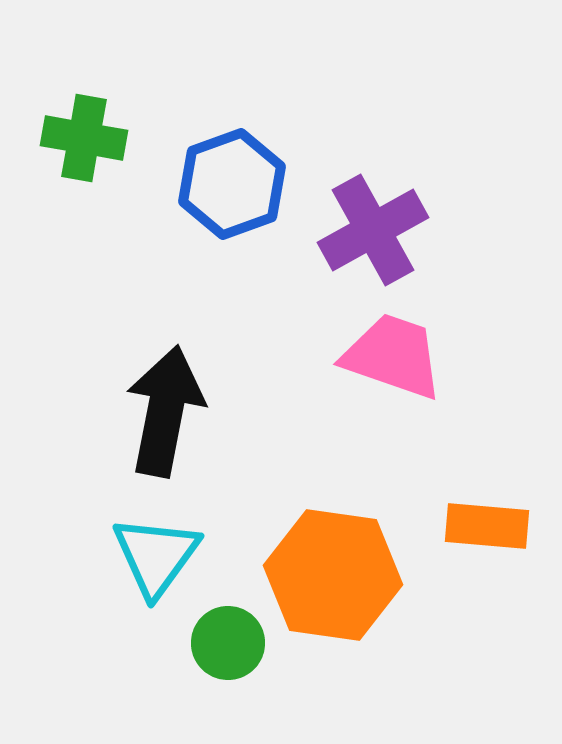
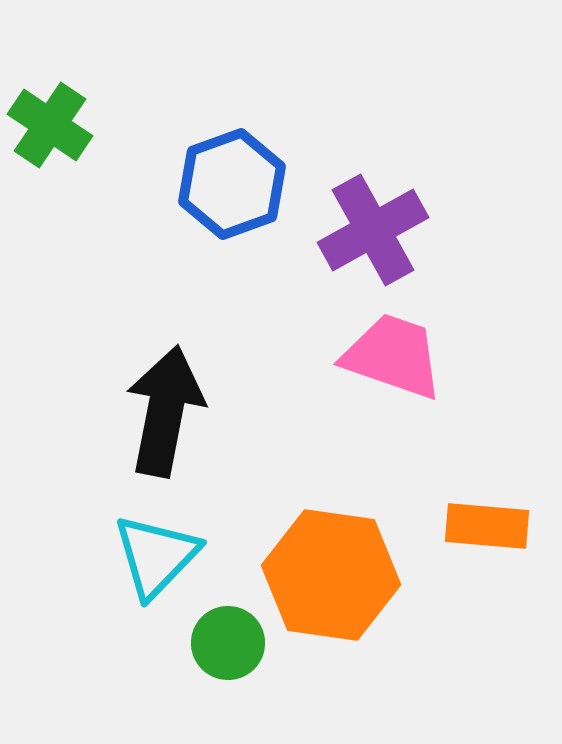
green cross: moved 34 px left, 13 px up; rotated 24 degrees clockwise
cyan triangle: rotated 8 degrees clockwise
orange hexagon: moved 2 px left
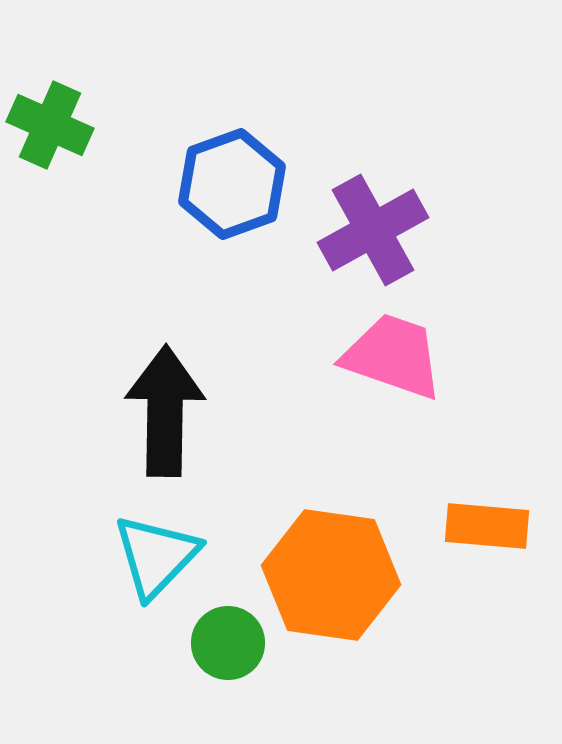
green cross: rotated 10 degrees counterclockwise
black arrow: rotated 10 degrees counterclockwise
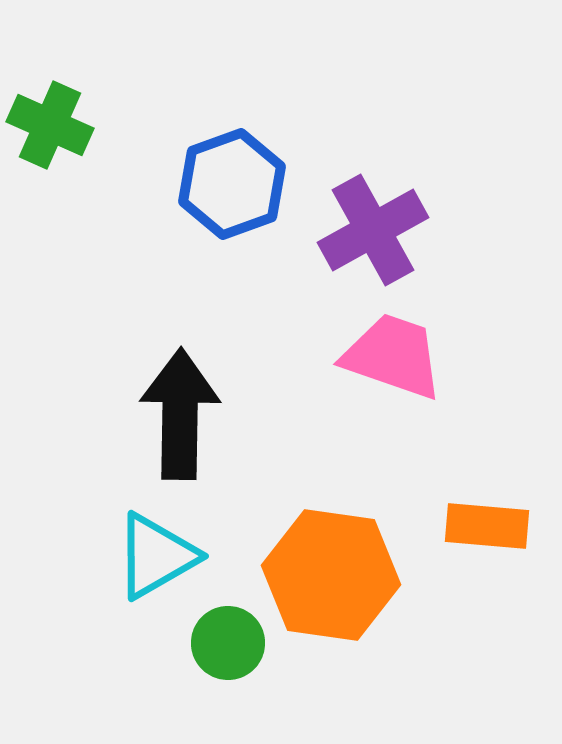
black arrow: moved 15 px right, 3 px down
cyan triangle: rotated 16 degrees clockwise
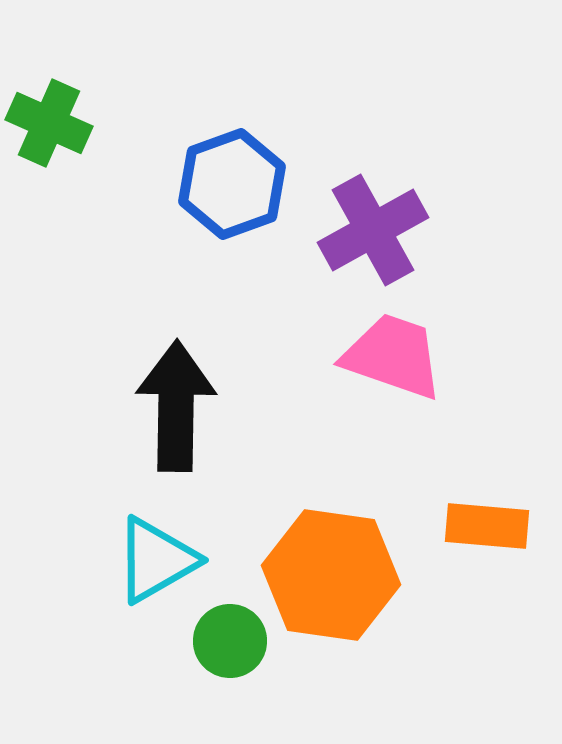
green cross: moved 1 px left, 2 px up
black arrow: moved 4 px left, 8 px up
cyan triangle: moved 4 px down
green circle: moved 2 px right, 2 px up
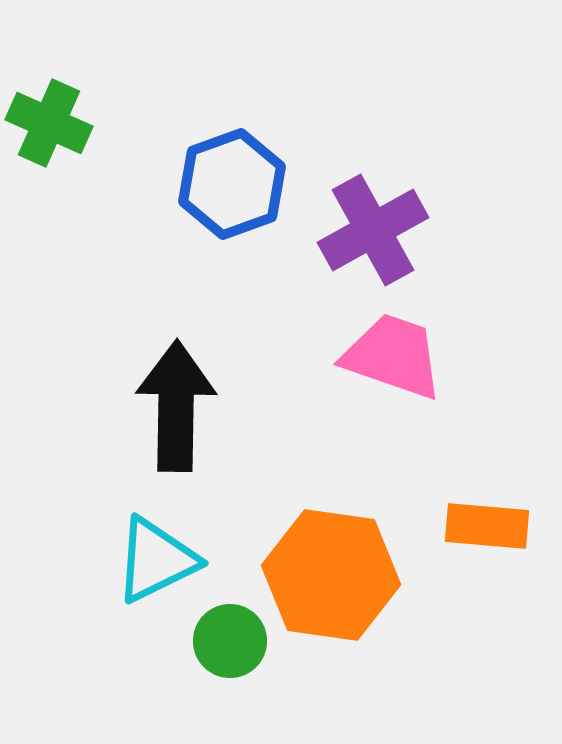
cyan triangle: rotated 4 degrees clockwise
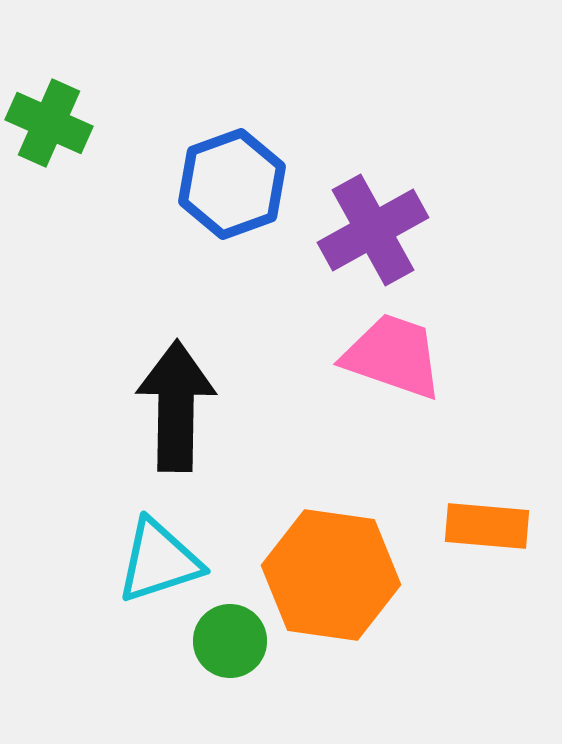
cyan triangle: moved 3 px right, 1 px down; rotated 8 degrees clockwise
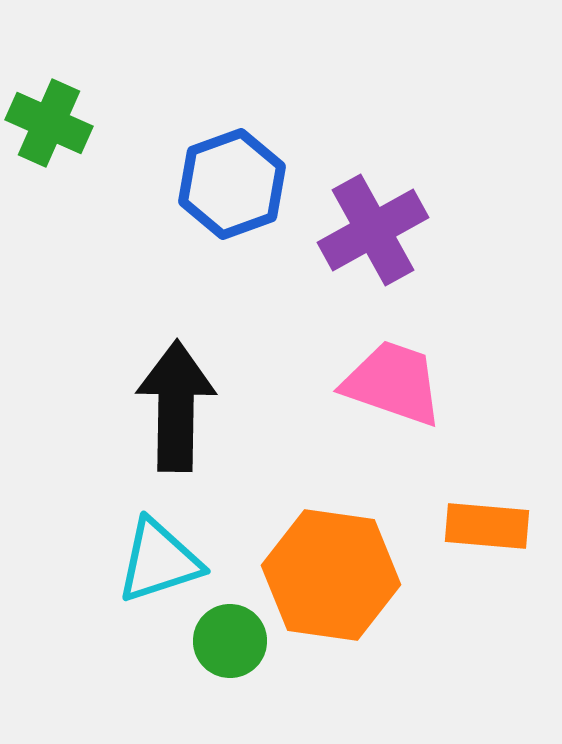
pink trapezoid: moved 27 px down
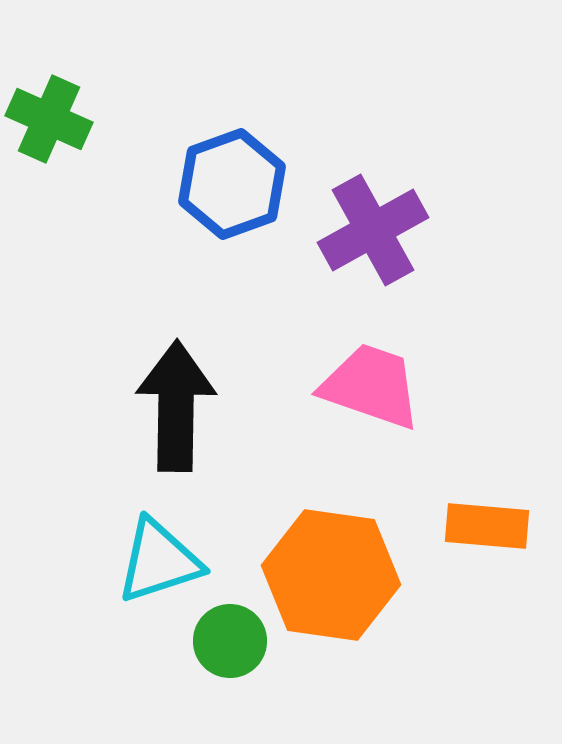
green cross: moved 4 px up
pink trapezoid: moved 22 px left, 3 px down
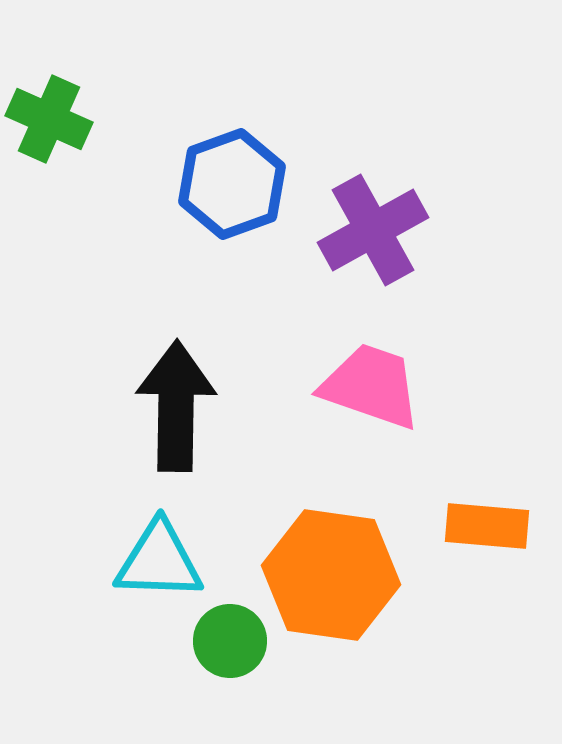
cyan triangle: rotated 20 degrees clockwise
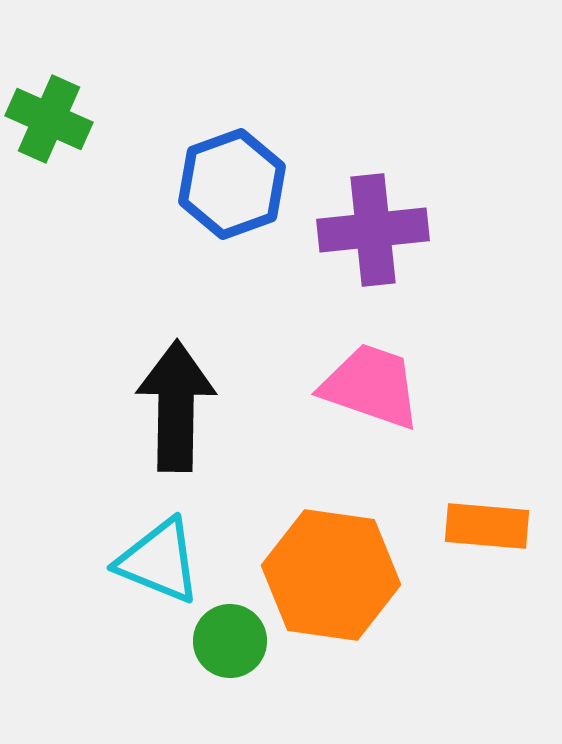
purple cross: rotated 23 degrees clockwise
cyan triangle: rotated 20 degrees clockwise
